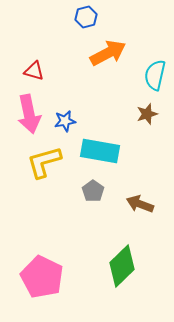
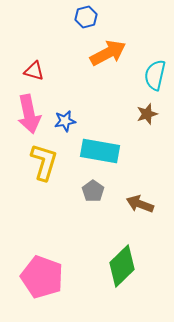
yellow L-shape: rotated 123 degrees clockwise
pink pentagon: rotated 6 degrees counterclockwise
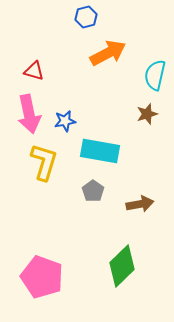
brown arrow: rotated 148 degrees clockwise
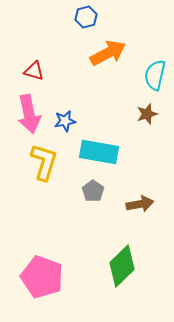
cyan rectangle: moved 1 px left, 1 px down
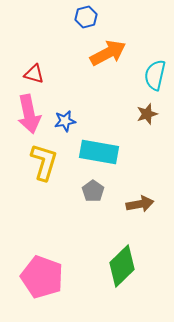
red triangle: moved 3 px down
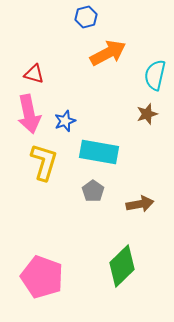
blue star: rotated 10 degrees counterclockwise
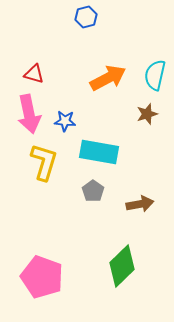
orange arrow: moved 25 px down
blue star: rotated 25 degrees clockwise
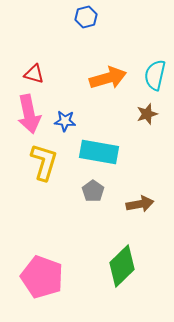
orange arrow: rotated 12 degrees clockwise
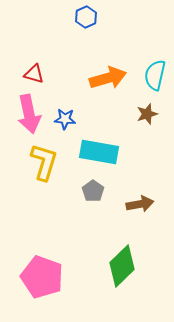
blue hexagon: rotated 10 degrees counterclockwise
blue star: moved 2 px up
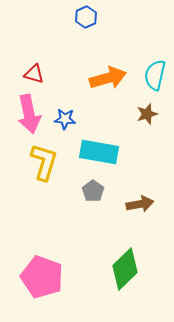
green diamond: moved 3 px right, 3 px down
